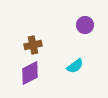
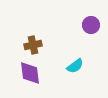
purple circle: moved 6 px right
purple diamond: rotated 70 degrees counterclockwise
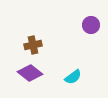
cyan semicircle: moved 2 px left, 11 px down
purple diamond: rotated 45 degrees counterclockwise
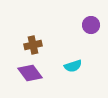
purple diamond: rotated 15 degrees clockwise
cyan semicircle: moved 11 px up; rotated 18 degrees clockwise
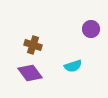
purple circle: moved 4 px down
brown cross: rotated 30 degrees clockwise
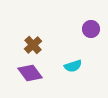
brown cross: rotated 30 degrees clockwise
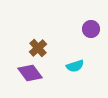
brown cross: moved 5 px right, 3 px down
cyan semicircle: moved 2 px right
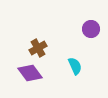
brown cross: rotated 12 degrees clockwise
cyan semicircle: rotated 96 degrees counterclockwise
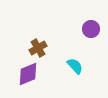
cyan semicircle: rotated 18 degrees counterclockwise
purple diamond: moved 2 px left, 1 px down; rotated 75 degrees counterclockwise
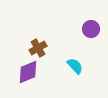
purple diamond: moved 2 px up
